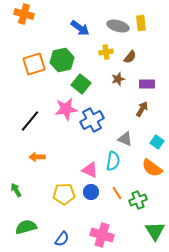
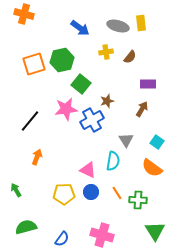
brown star: moved 11 px left, 22 px down
purple rectangle: moved 1 px right
gray triangle: moved 1 px right, 1 px down; rotated 35 degrees clockwise
orange arrow: rotated 112 degrees clockwise
pink triangle: moved 2 px left
green cross: rotated 24 degrees clockwise
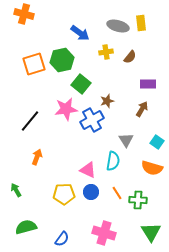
blue arrow: moved 5 px down
orange semicircle: rotated 20 degrees counterclockwise
green triangle: moved 4 px left, 1 px down
pink cross: moved 2 px right, 2 px up
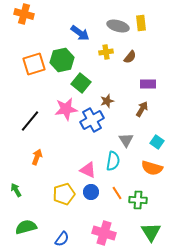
green square: moved 1 px up
yellow pentagon: rotated 15 degrees counterclockwise
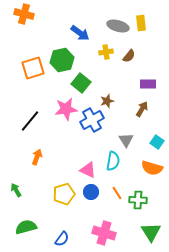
brown semicircle: moved 1 px left, 1 px up
orange square: moved 1 px left, 4 px down
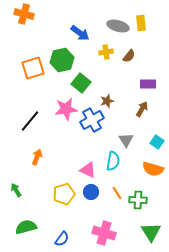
orange semicircle: moved 1 px right, 1 px down
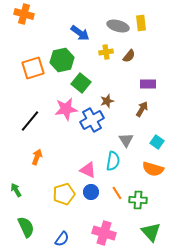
green semicircle: rotated 80 degrees clockwise
green triangle: rotated 10 degrees counterclockwise
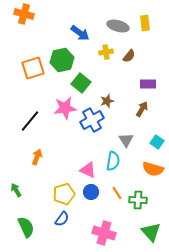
yellow rectangle: moved 4 px right
pink star: moved 1 px left, 1 px up
blue semicircle: moved 20 px up
